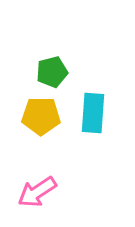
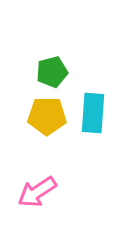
yellow pentagon: moved 6 px right
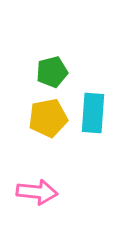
yellow pentagon: moved 1 px right, 2 px down; rotated 12 degrees counterclockwise
pink arrow: rotated 141 degrees counterclockwise
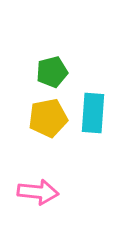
pink arrow: moved 1 px right
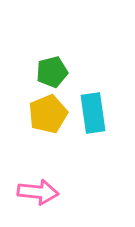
cyan rectangle: rotated 12 degrees counterclockwise
yellow pentagon: moved 4 px up; rotated 12 degrees counterclockwise
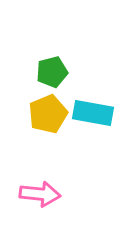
cyan rectangle: rotated 72 degrees counterclockwise
pink arrow: moved 2 px right, 2 px down
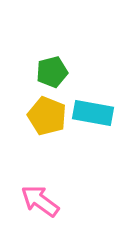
yellow pentagon: moved 1 px left, 2 px down; rotated 27 degrees counterclockwise
pink arrow: moved 7 px down; rotated 150 degrees counterclockwise
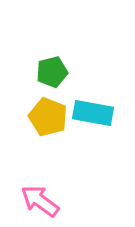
yellow pentagon: moved 1 px right, 1 px down
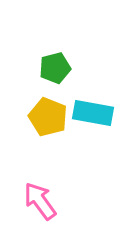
green pentagon: moved 3 px right, 4 px up
pink arrow: rotated 18 degrees clockwise
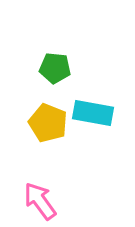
green pentagon: rotated 20 degrees clockwise
yellow pentagon: moved 6 px down
